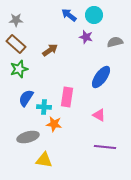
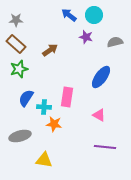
gray ellipse: moved 8 px left, 1 px up
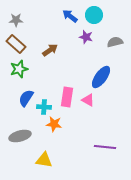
blue arrow: moved 1 px right, 1 px down
pink triangle: moved 11 px left, 15 px up
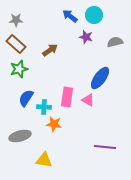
blue ellipse: moved 1 px left, 1 px down
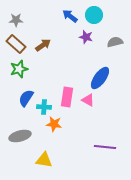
brown arrow: moved 7 px left, 5 px up
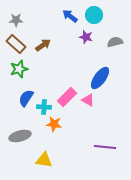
pink rectangle: rotated 36 degrees clockwise
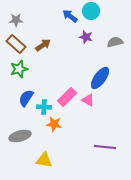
cyan circle: moved 3 px left, 4 px up
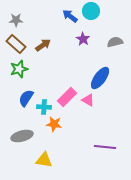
purple star: moved 3 px left, 2 px down; rotated 16 degrees clockwise
gray ellipse: moved 2 px right
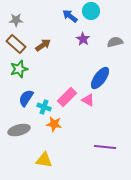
cyan cross: rotated 16 degrees clockwise
gray ellipse: moved 3 px left, 6 px up
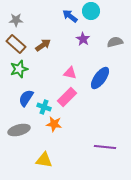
pink triangle: moved 18 px left, 27 px up; rotated 16 degrees counterclockwise
